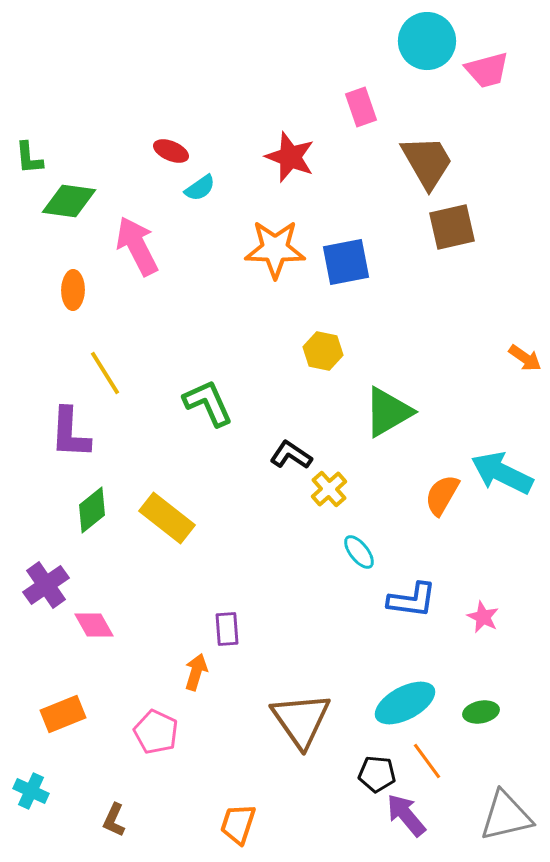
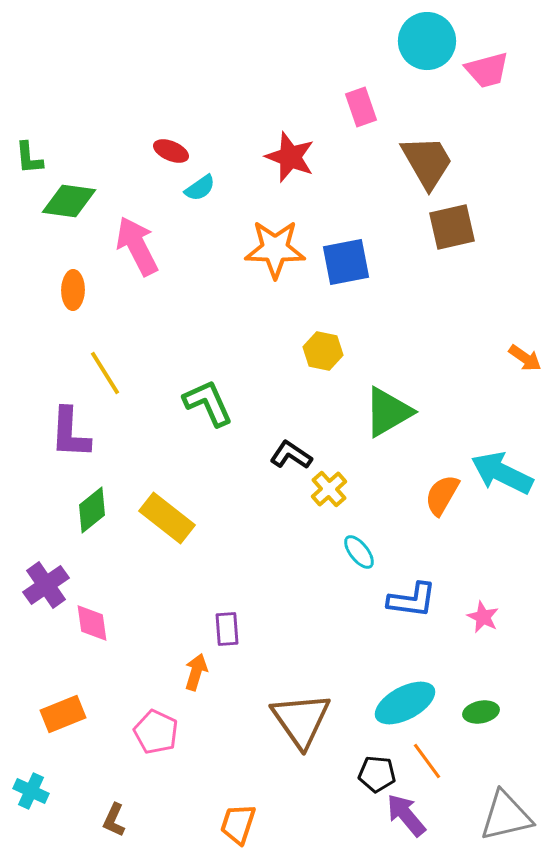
pink diamond at (94, 625): moved 2 px left, 2 px up; rotated 21 degrees clockwise
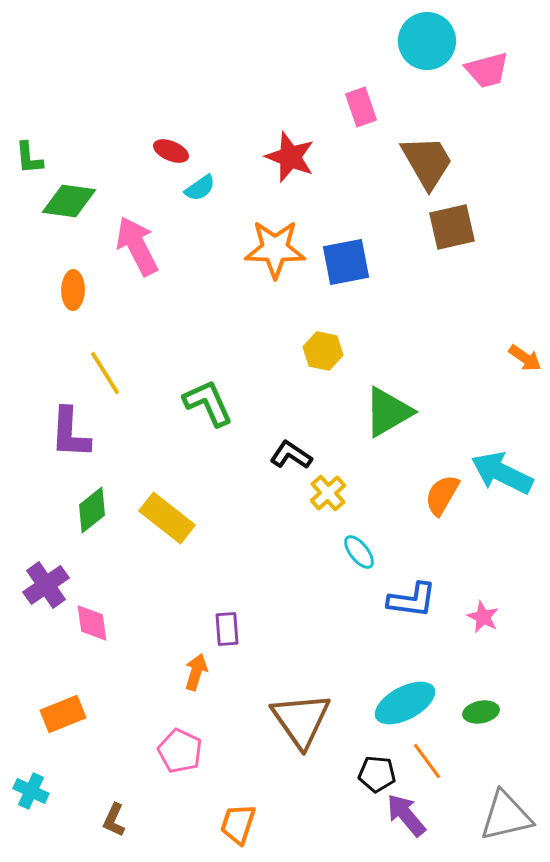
yellow cross at (329, 489): moved 1 px left, 4 px down
pink pentagon at (156, 732): moved 24 px right, 19 px down
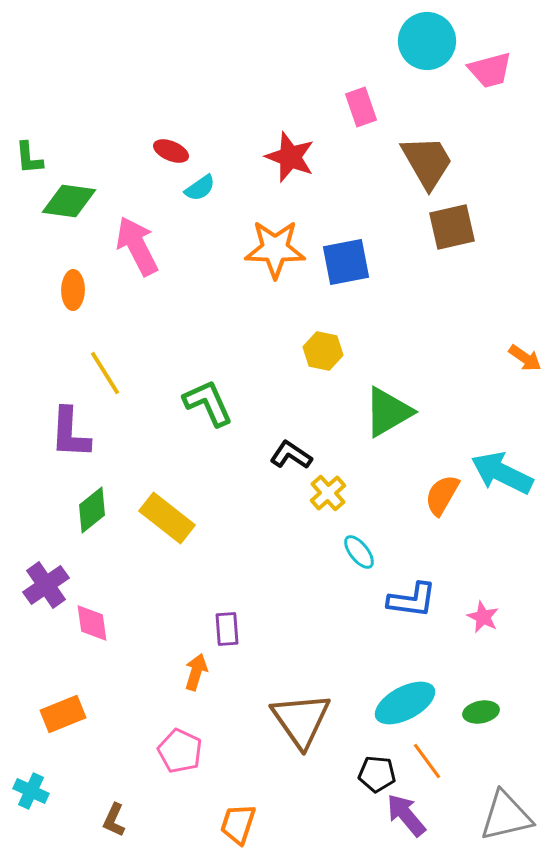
pink trapezoid at (487, 70): moved 3 px right
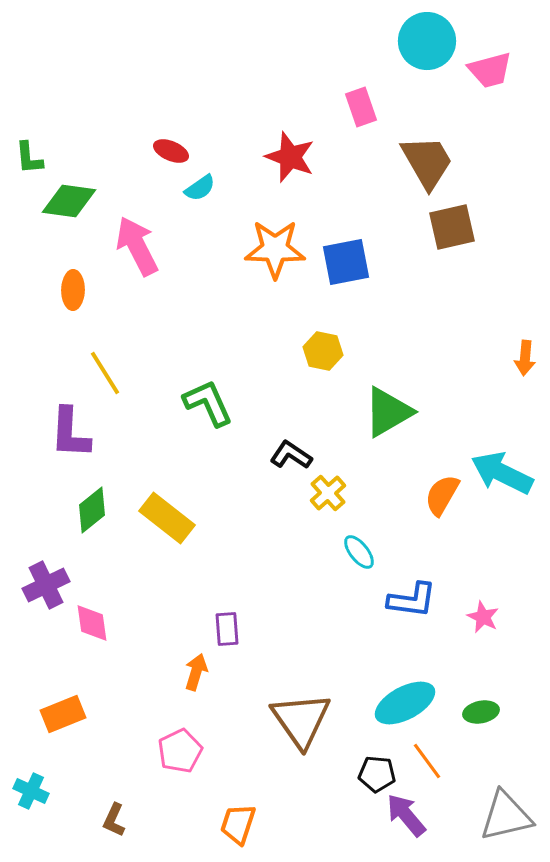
orange arrow at (525, 358): rotated 60 degrees clockwise
purple cross at (46, 585): rotated 9 degrees clockwise
pink pentagon at (180, 751): rotated 21 degrees clockwise
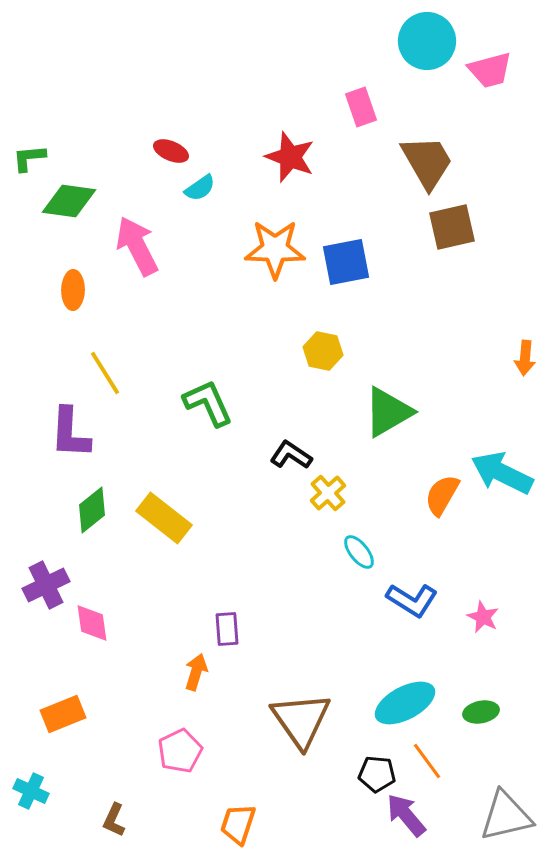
green L-shape at (29, 158): rotated 90 degrees clockwise
yellow rectangle at (167, 518): moved 3 px left
blue L-shape at (412, 600): rotated 24 degrees clockwise
